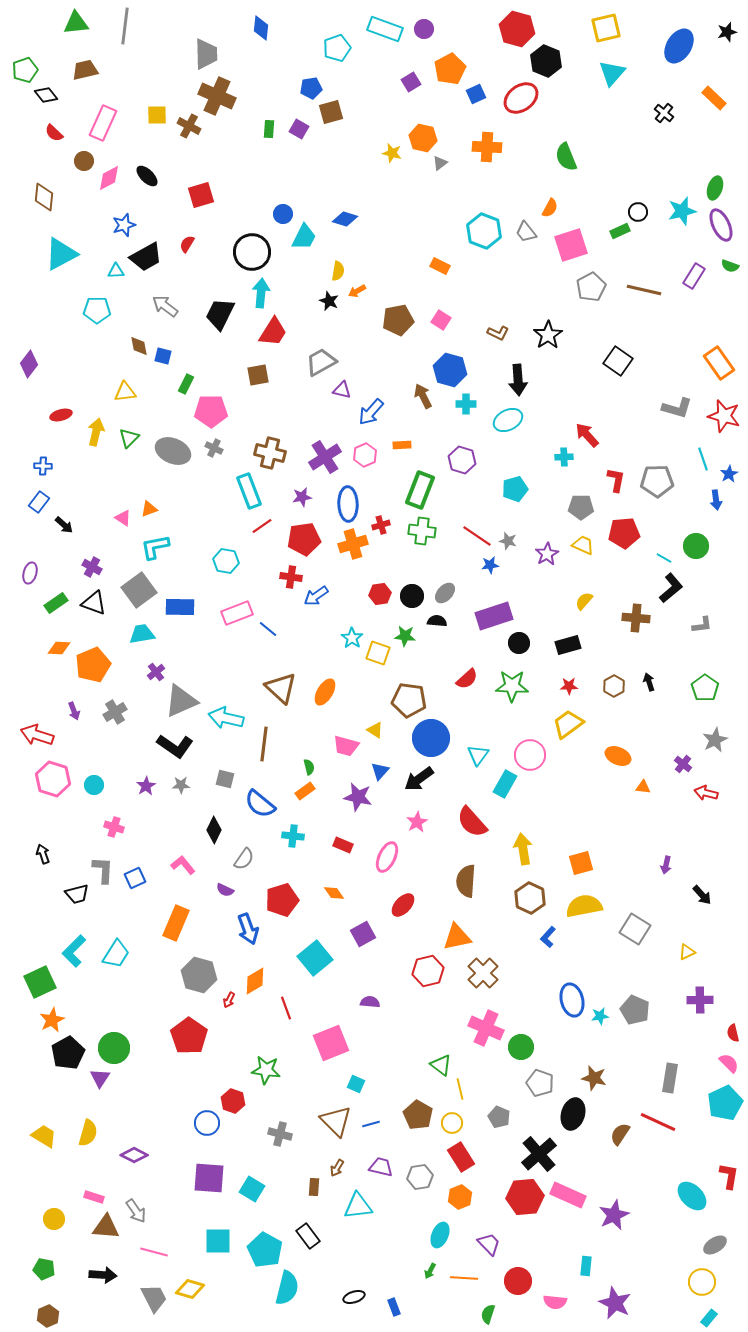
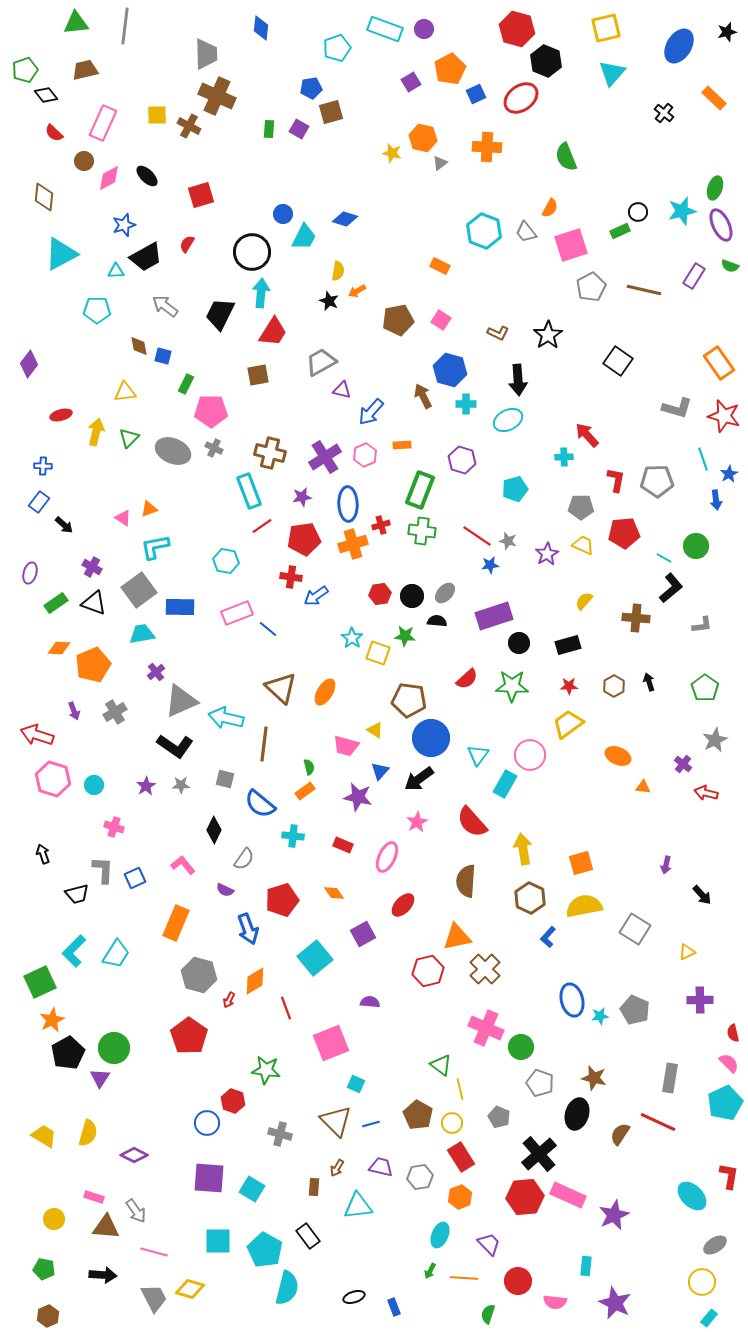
brown cross at (483, 973): moved 2 px right, 4 px up
black ellipse at (573, 1114): moved 4 px right
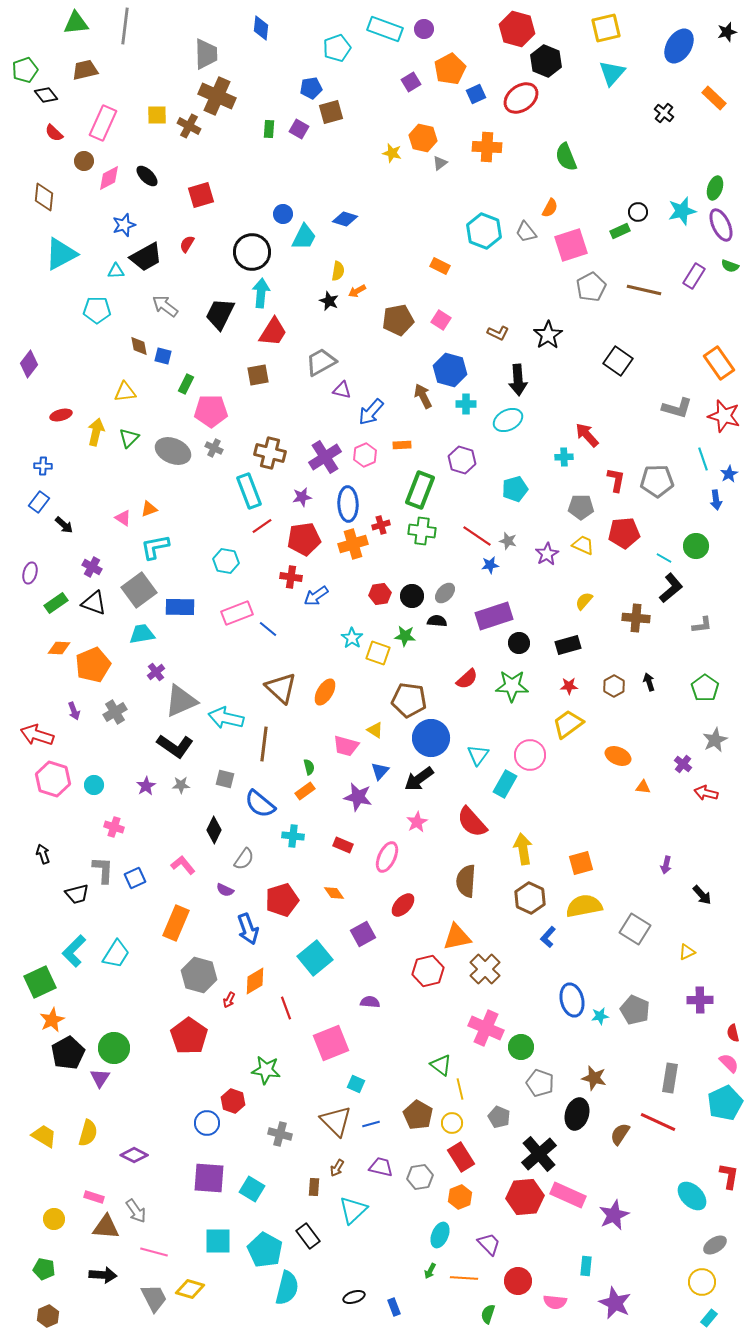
cyan triangle at (358, 1206): moved 5 px left, 4 px down; rotated 36 degrees counterclockwise
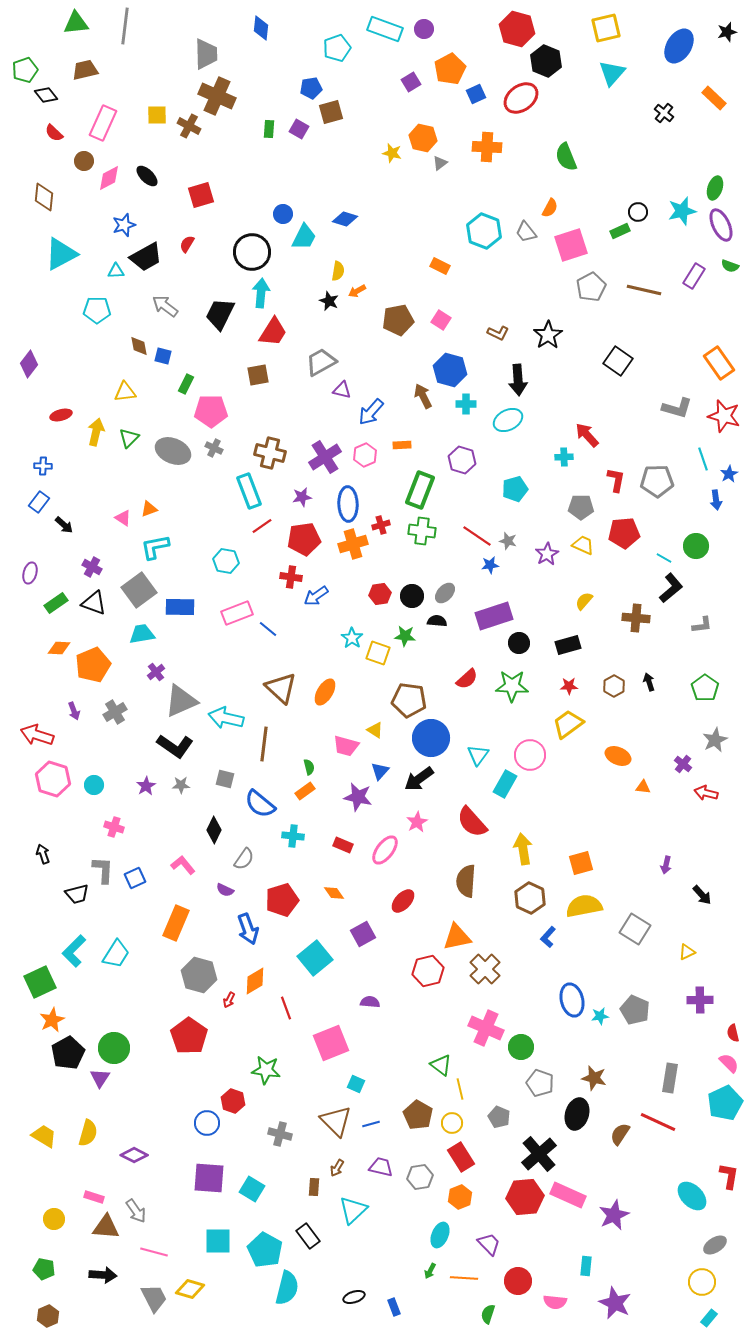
pink ellipse at (387, 857): moved 2 px left, 7 px up; rotated 12 degrees clockwise
red ellipse at (403, 905): moved 4 px up
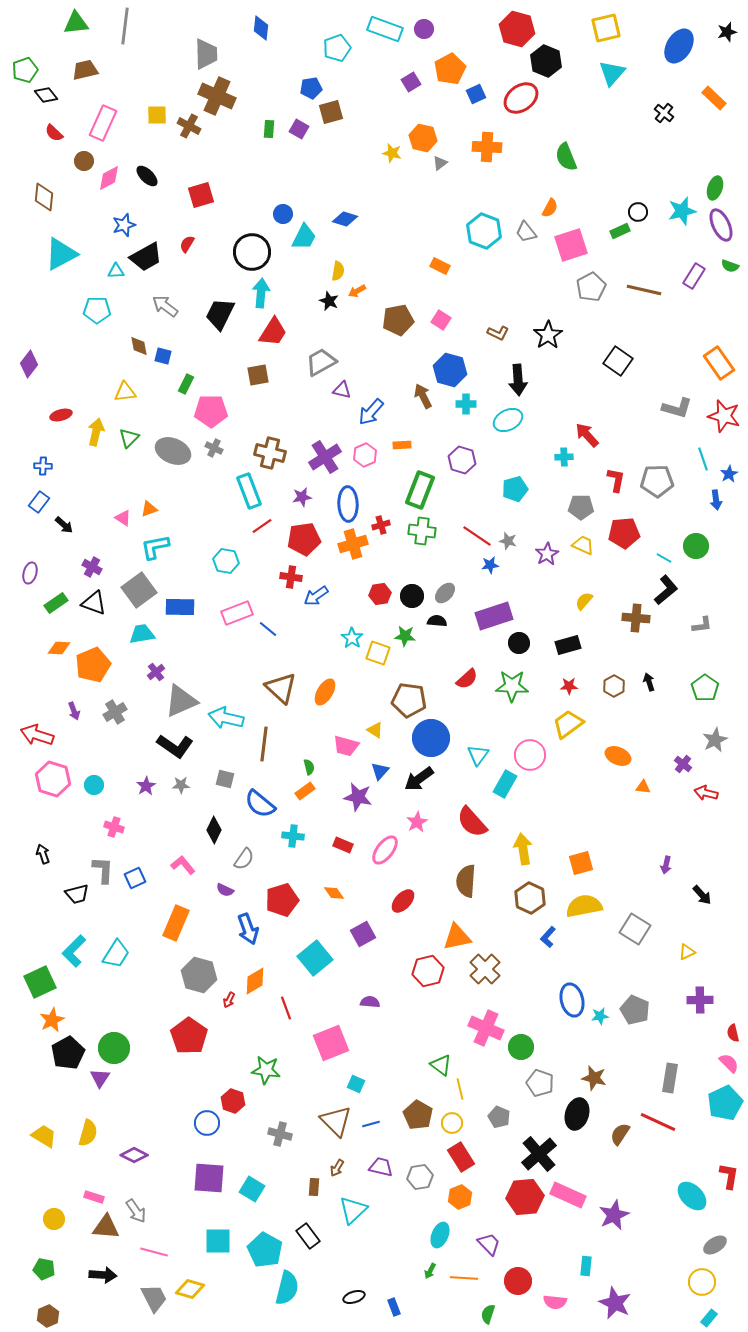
black L-shape at (671, 588): moved 5 px left, 2 px down
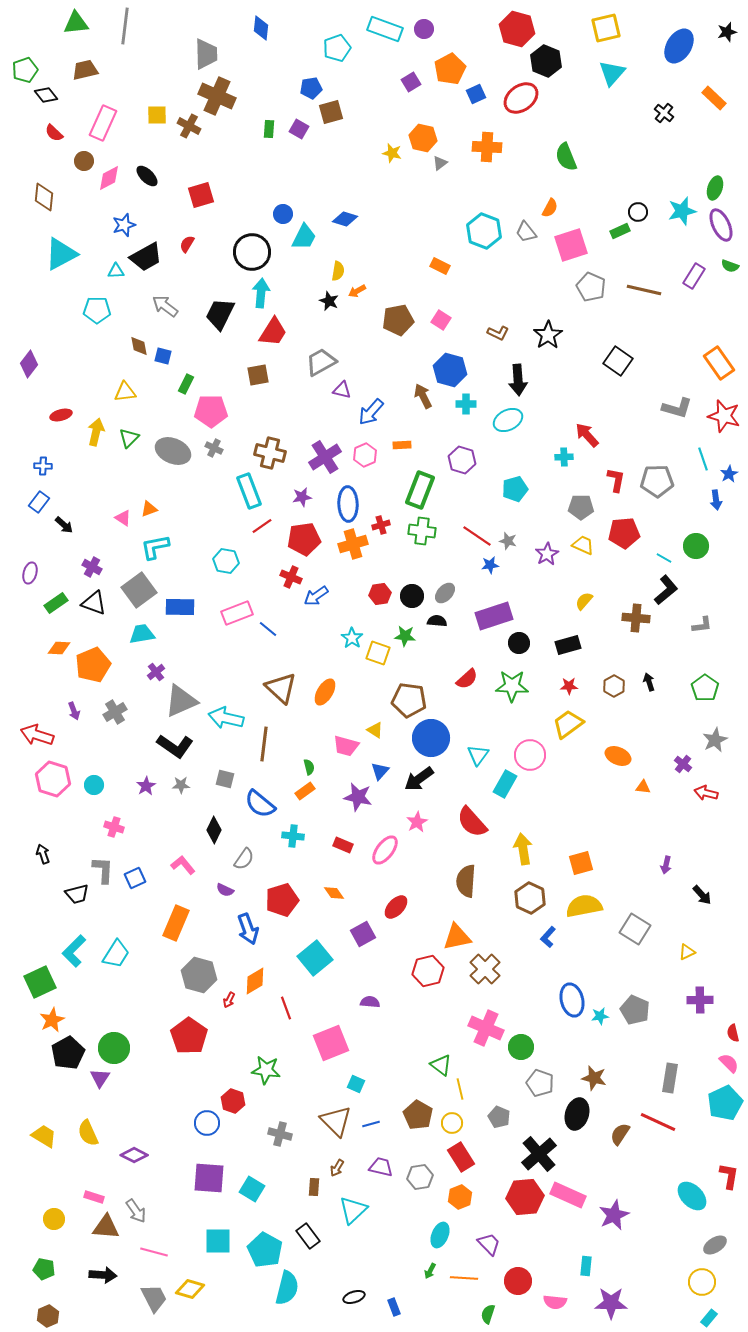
gray pentagon at (591, 287): rotated 20 degrees counterclockwise
red cross at (291, 577): rotated 15 degrees clockwise
red ellipse at (403, 901): moved 7 px left, 6 px down
yellow semicircle at (88, 1133): rotated 140 degrees clockwise
purple star at (615, 1303): moved 4 px left; rotated 24 degrees counterclockwise
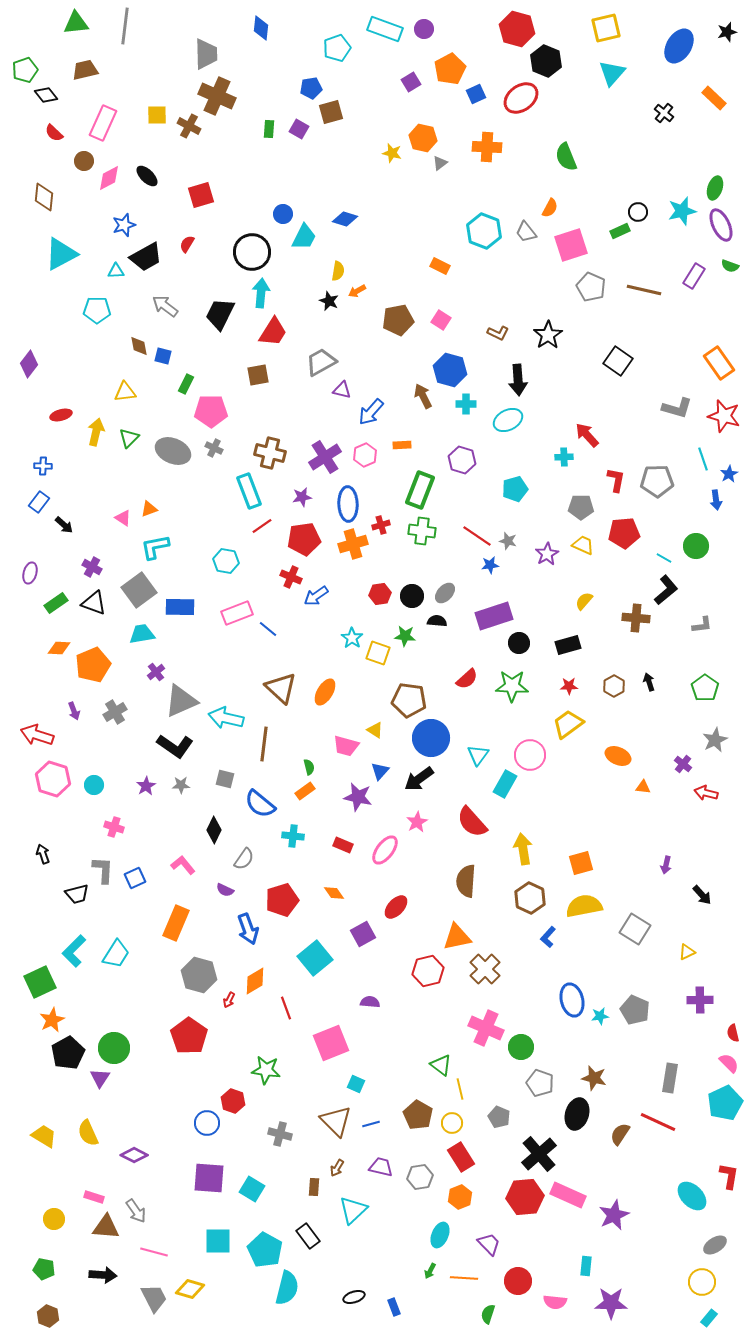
brown hexagon at (48, 1316): rotated 15 degrees counterclockwise
